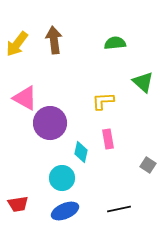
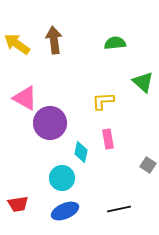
yellow arrow: rotated 88 degrees clockwise
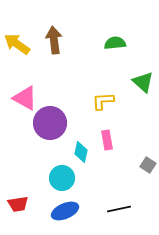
pink rectangle: moved 1 px left, 1 px down
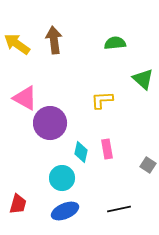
green triangle: moved 3 px up
yellow L-shape: moved 1 px left, 1 px up
pink rectangle: moved 9 px down
red trapezoid: rotated 65 degrees counterclockwise
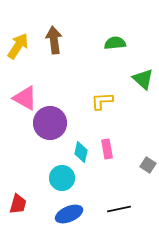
yellow arrow: moved 1 px right, 2 px down; rotated 88 degrees clockwise
yellow L-shape: moved 1 px down
blue ellipse: moved 4 px right, 3 px down
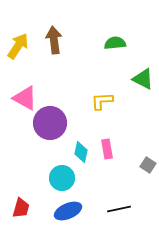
green triangle: rotated 15 degrees counterclockwise
red trapezoid: moved 3 px right, 4 px down
blue ellipse: moved 1 px left, 3 px up
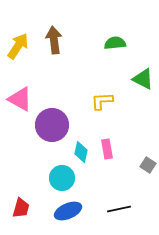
pink triangle: moved 5 px left, 1 px down
purple circle: moved 2 px right, 2 px down
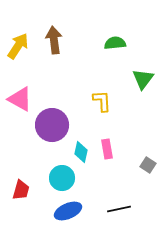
green triangle: rotated 40 degrees clockwise
yellow L-shape: rotated 90 degrees clockwise
red trapezoid: moved 18 px up
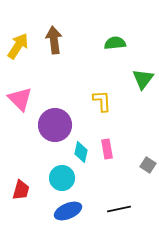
pink triangle: rotated 16 degrees clockwise
purple circle: moved 3 px right
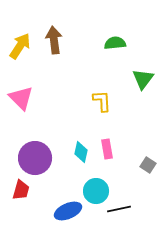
yellow arrow: moved 2 px right
pink triangle: moved 1 px right, 1 px up
purple circle: moved 20 px left, 33 px down
cyan circle: moved 34 px right, 13 px down
